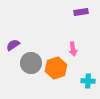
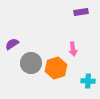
purple semicircle: moved 1 px left, 1 px up
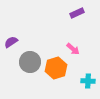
purple rectangle: moved 4 px left, 1 px down; rotated 16 degrees counterclockwise
purple semicircle: moved 1 px left, 2 px up
pink arrow: rotated 40 degrees counterclockwise
gray circle: moved 1 px left, 1 px up
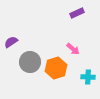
cyan cross: moved 4 px up
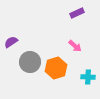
pink arrow: moved 2 px right, 3 px up
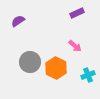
purple semicircle: moved 7 px right, 21 px up
orange hexagon: rotated 15 degrees counterclockwise
cyan cross: moved 2 px up; rotated 24 degrees counterclockwise
